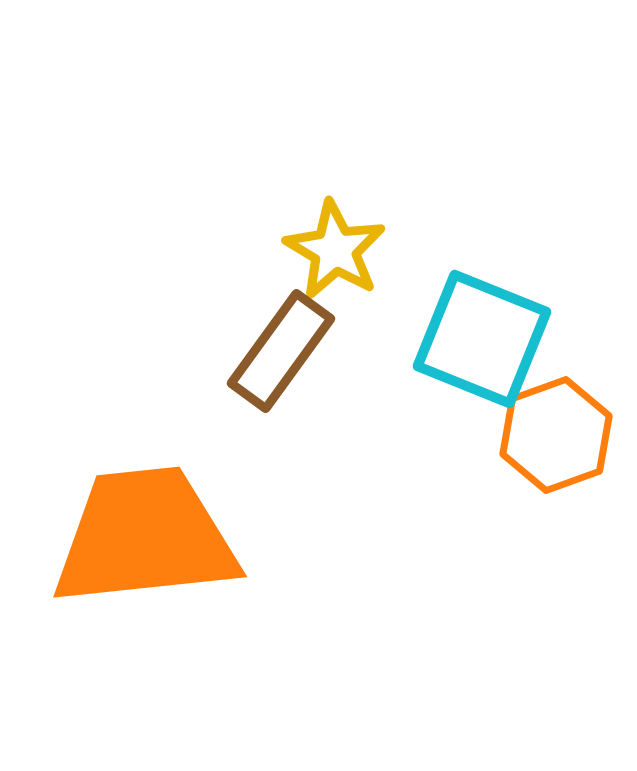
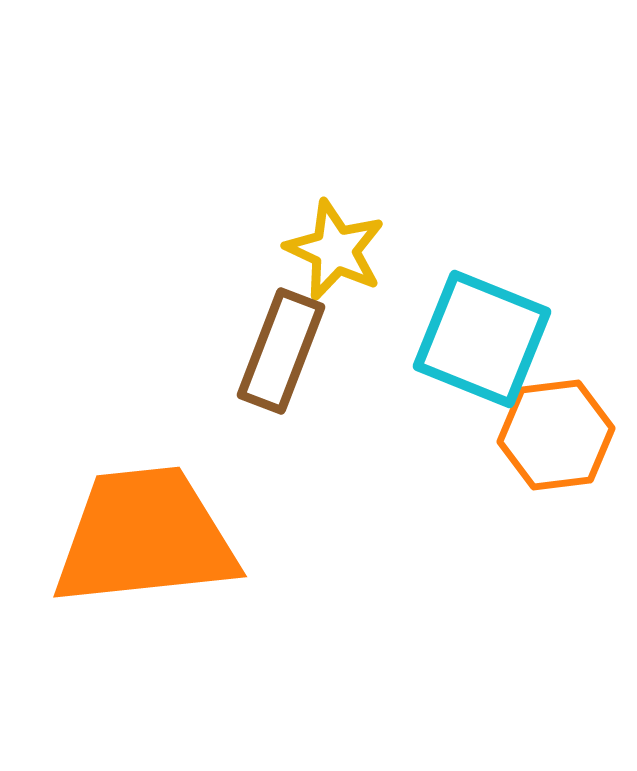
yellow star: rotated 6 degrees counterclockwise
brown rectangle: rotated 15 degrees counterclockwise
orange hexagon: rotated 13 degrees clockwise
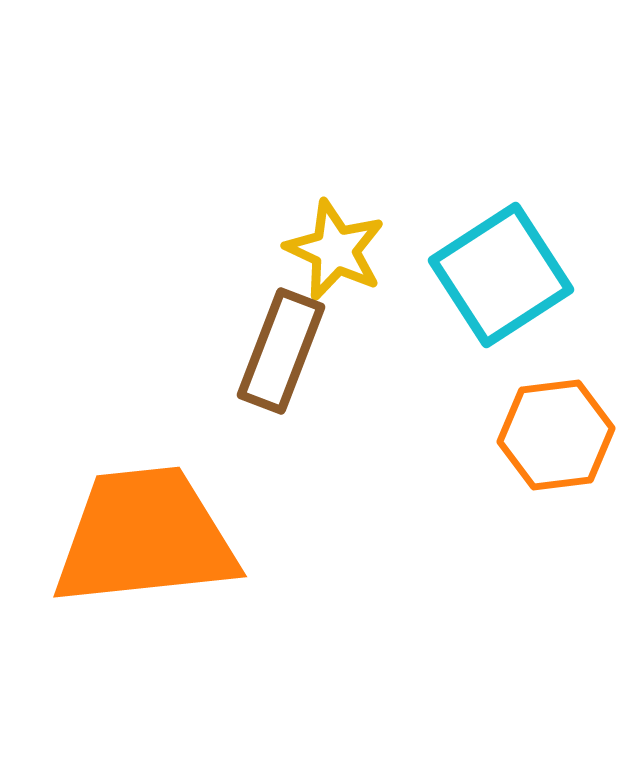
cyan square: moved 19 px right, 64 px up; rotated 35 degrees clockwise
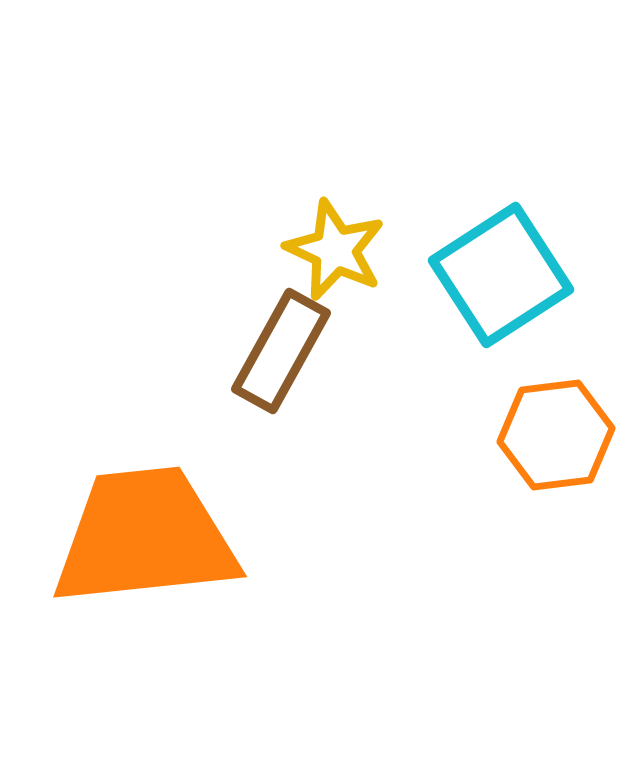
brown rectangle: rotated 8 degrees clockwise
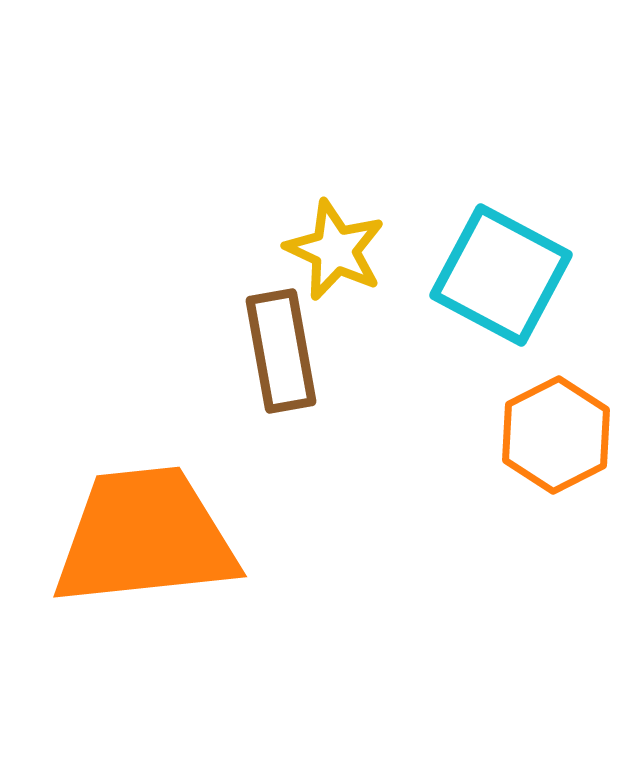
cyan square: rotated 29 degrees counterclockwise
brown rectangle: rotated 39 degrees counterclockwise
orange hexagon: rotated 20 degrees counterclockwise
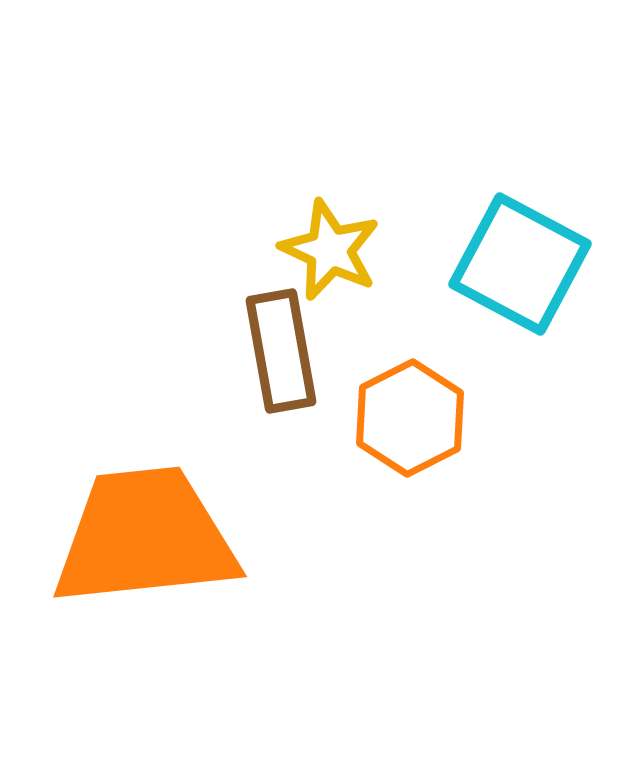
yellow star: moved 5 px left
cyan square: moved 19 px right, 11 px up
orange hexagon: moved 146 px left, 17 px up
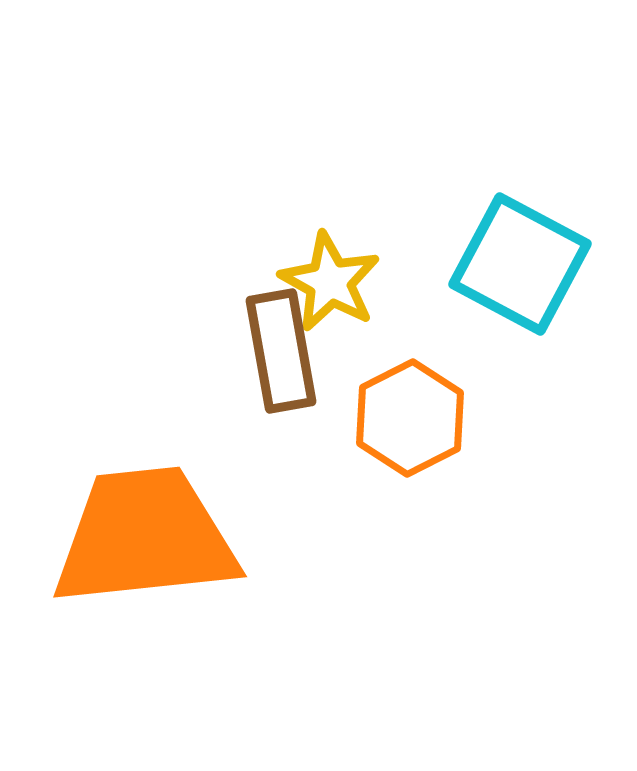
yellow star: moved 32 px down; rotated 4 degrees clockwise
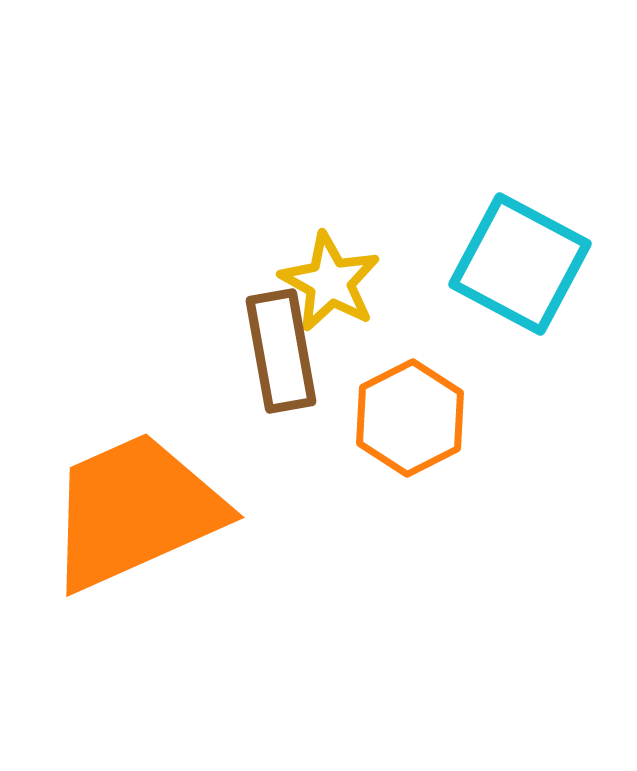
orange trapezoid: moved 10 px left, 26 px up; rotated 18 degrees counterclockwise
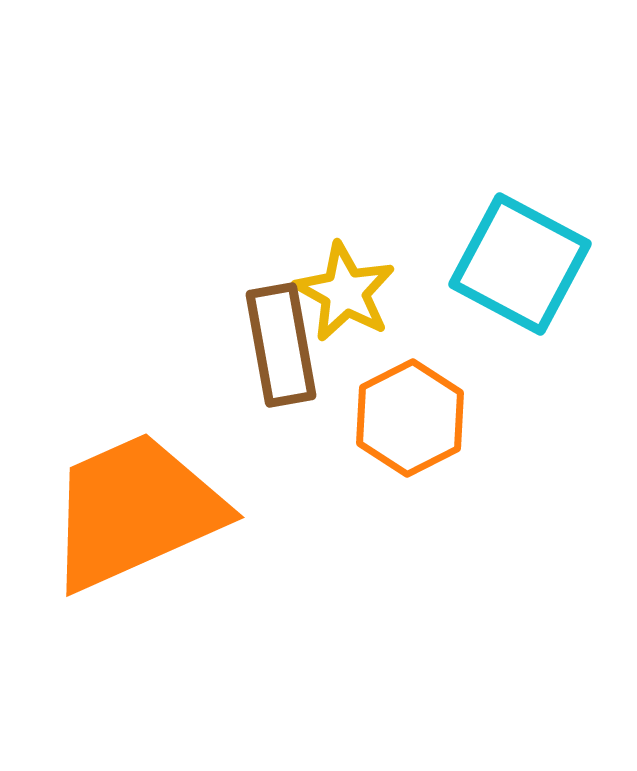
yellow star: moved 15 px right, 10 px down
brown rectangle: moved 6 px up
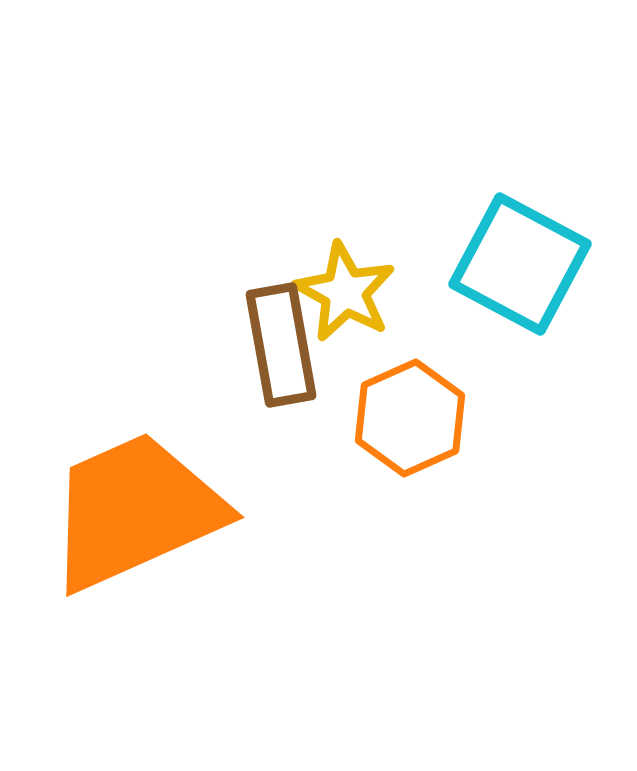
orange hexagon: rotated 3 degrees clockwise
